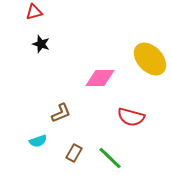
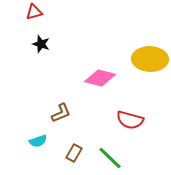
yellow ellipse: rotated 44 degrees counterclockwise
pink diamond: rotated 16 degrees clockwise
red semicircle: moved 1 px left, 3 px down
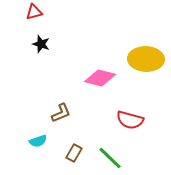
yellow ellipse: moved 4 px left
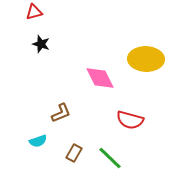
pink diamond: rotated 48 degrees clockwise
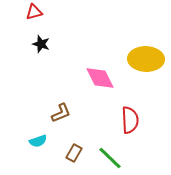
red semicircle: rotated 108 degrees counterclockwise
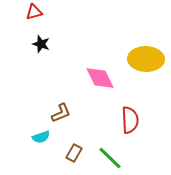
cyan semicircle: moved 3 px right, 4 px up
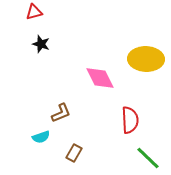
green line: moved 38 px right
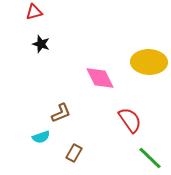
yellow ellipse: moved 3 px right, 3 px down
red semicircle: rotated 32 degrees counterclockwise
green line: moved 2 px right
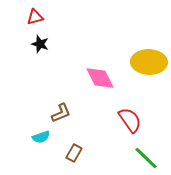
red triangle: moved 1 px right, 5 px down
black star: moved 1 px left
green line: moved 4 px left
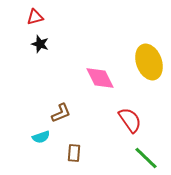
yellow ellipse: rotated 68 degrees clockwise
brown rectangle: rotated 24 degrees counterclockwise
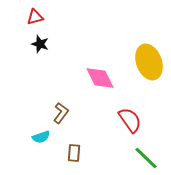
brown L-shape: rotated 30 degrees counterclockwise
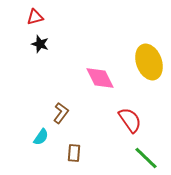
cyan semicircle: rotated 36 degrees counterclockwise
